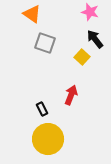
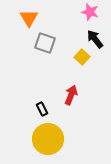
orange triangle: moved 3 px left, 4 px down; rotated 24 degrees clockwise
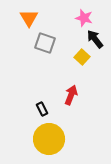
pink star: moved 6 px left, 6 px down
yellow circle: moved 1 px right
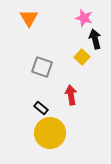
black arrow: rotated 24 degrees clockwise
gray square: moved 3 px left, 24 px down
red arrow: rotated 30 degrees counterclockwise
black rectangle: moved 1 px left, 1 px up; rotated 24 degrees counterclockwise
yellow circle: moved 1 px right, 6 px up
